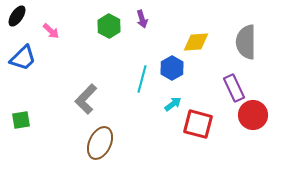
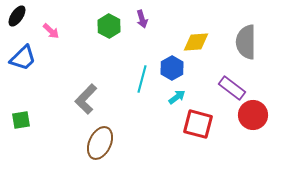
purple rectangle: moved 2 px left; rotated 28 degrees counterclockwise
cyan arrow: moved 4 px right, 7 px up
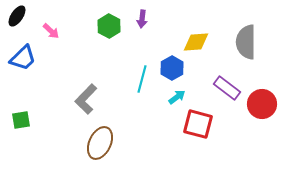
purple arrow: rotated 24 degrees clockwise
purple rectangle: moved 5 px left
red circle: moved 9 px right, 11 px up
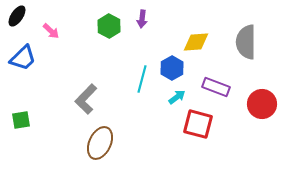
purple rectangle: moved 11 px left, 1 px up; rotated 16 degrees counterclockwise
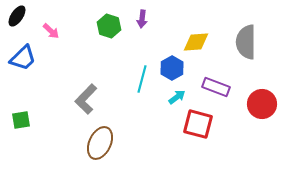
green hexagon: rotated 10 degrees counterclockwise
